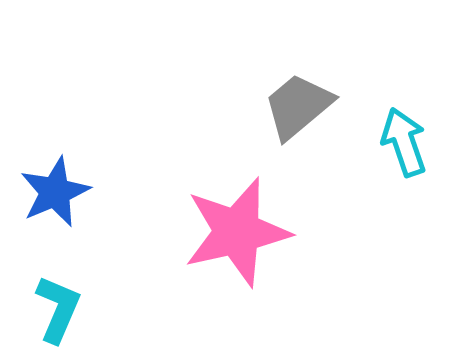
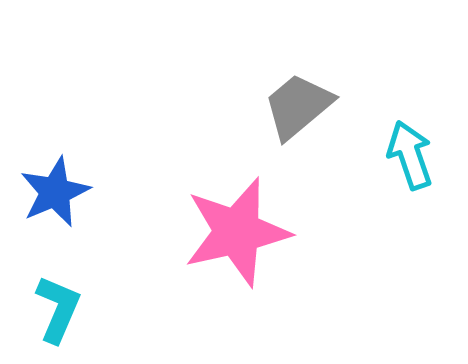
cyan arrow: moved 6 px right, 13 px down
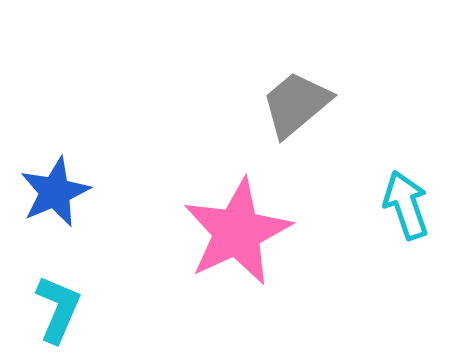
gray trapezoid: moved 2 px left, 2 px up
cyan arrow: moved 4 px left, 50 px down
pink star: rotated 12 degrees counterclockwise
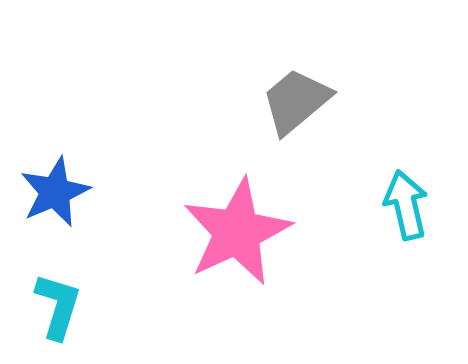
gray trapezoid: moved 3 px up
cyan arrow: rotated 6 degrees clockwise
cyan L-shape: moved 3 px up; rotated 6 degrees counterclockwise
